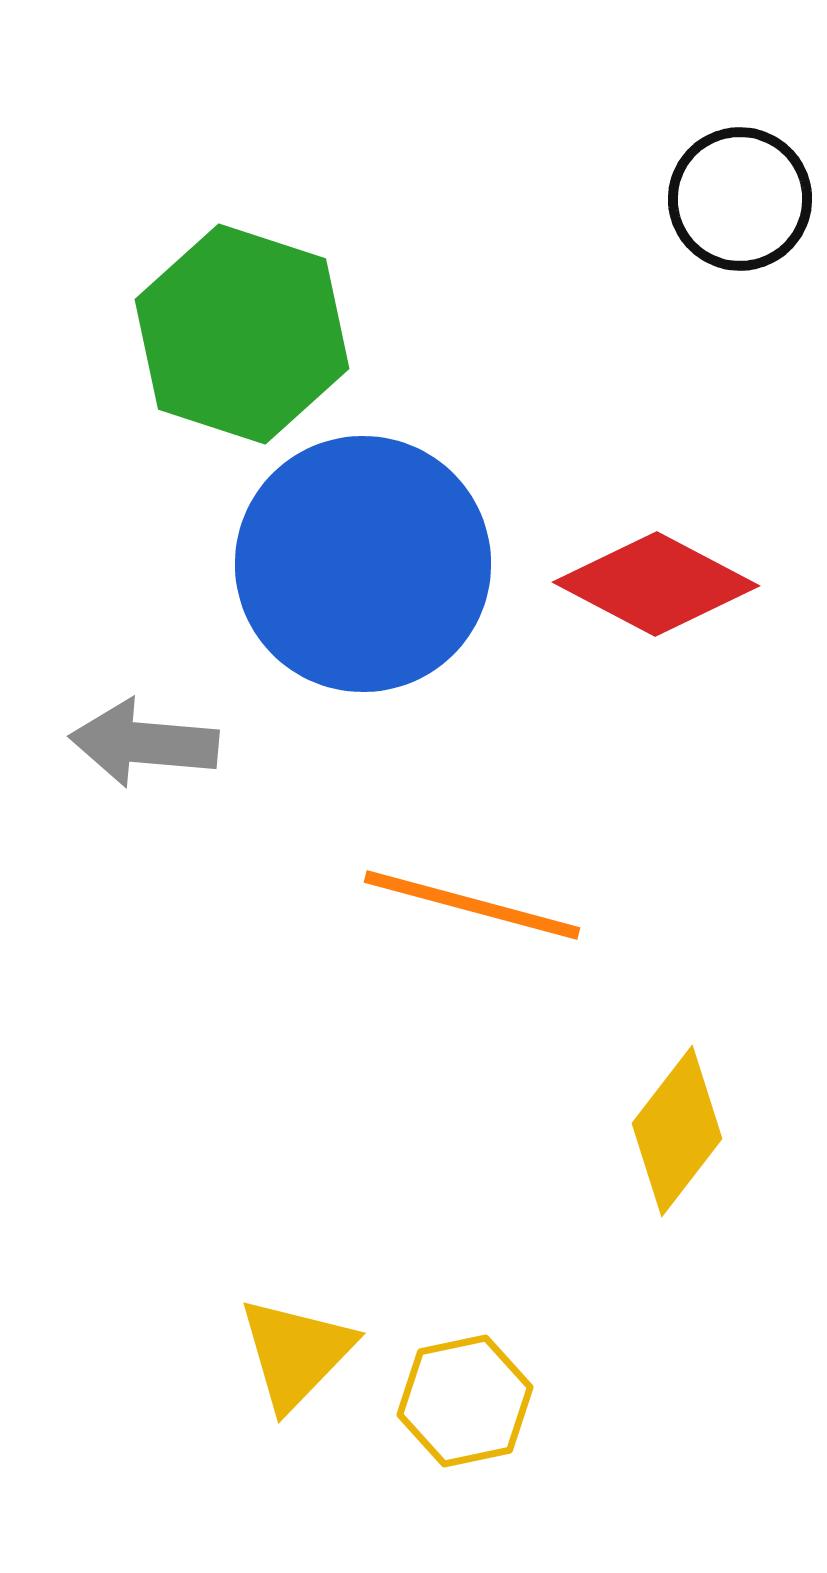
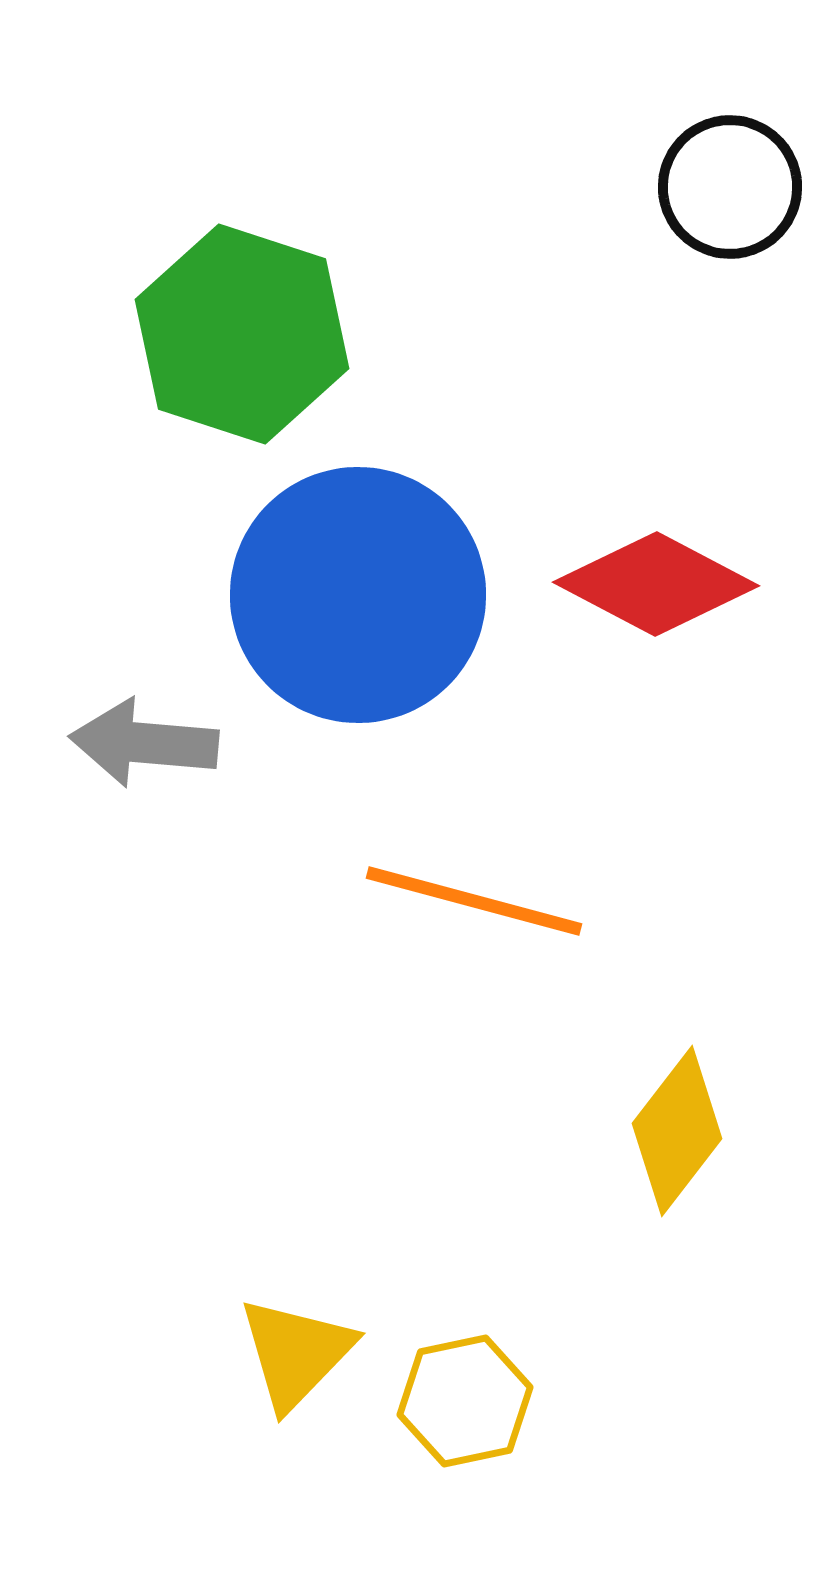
black circle: moved 10 px left, 12 px up
blue circle: moved 5 px left, 31 px down
orange line: moved 2 px right, 4 px up
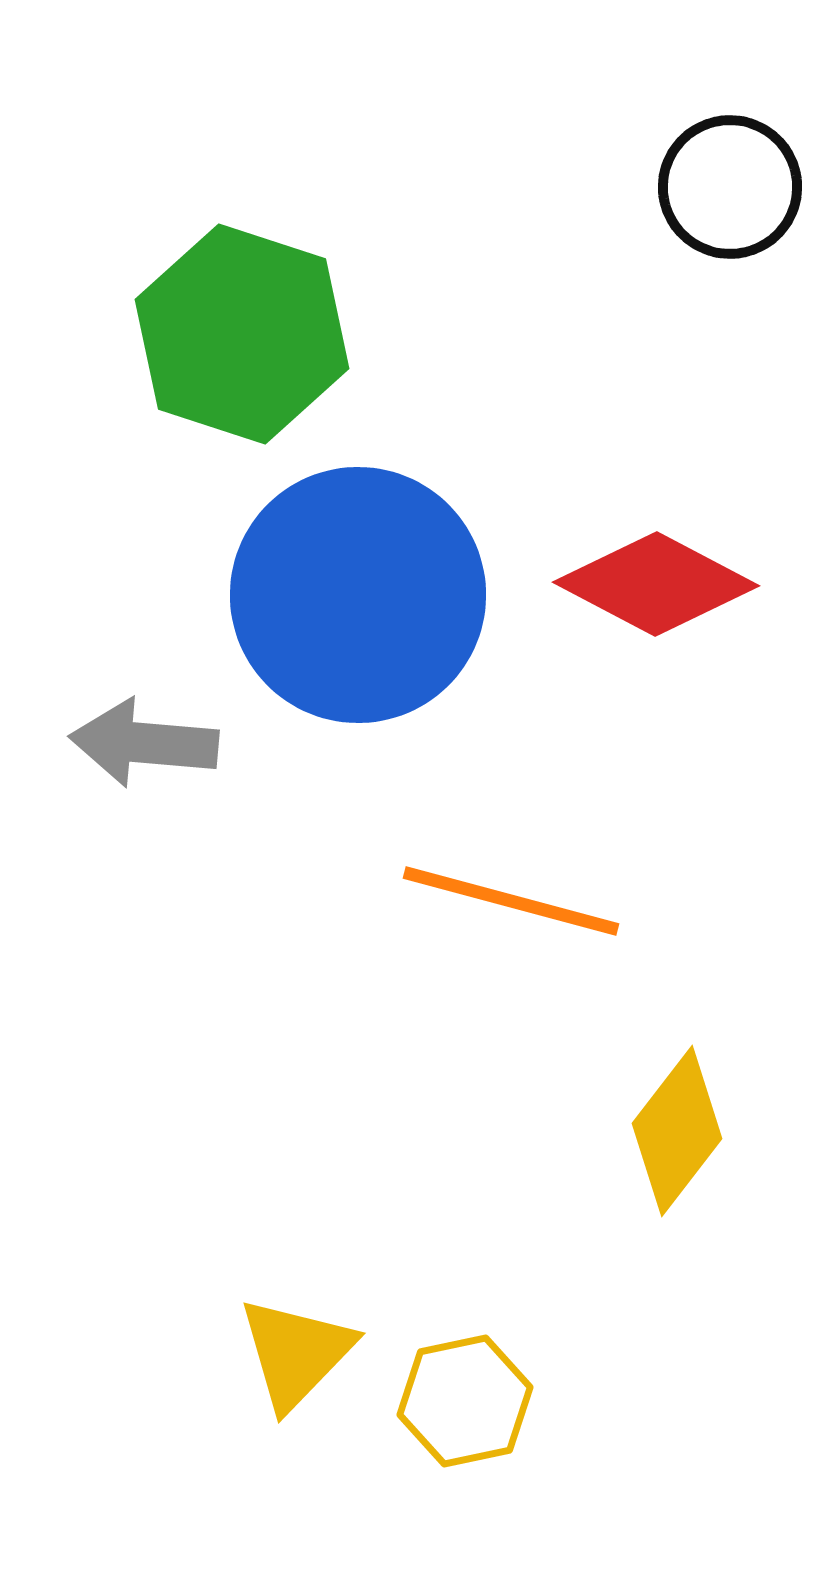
orange line: moved 37 px right
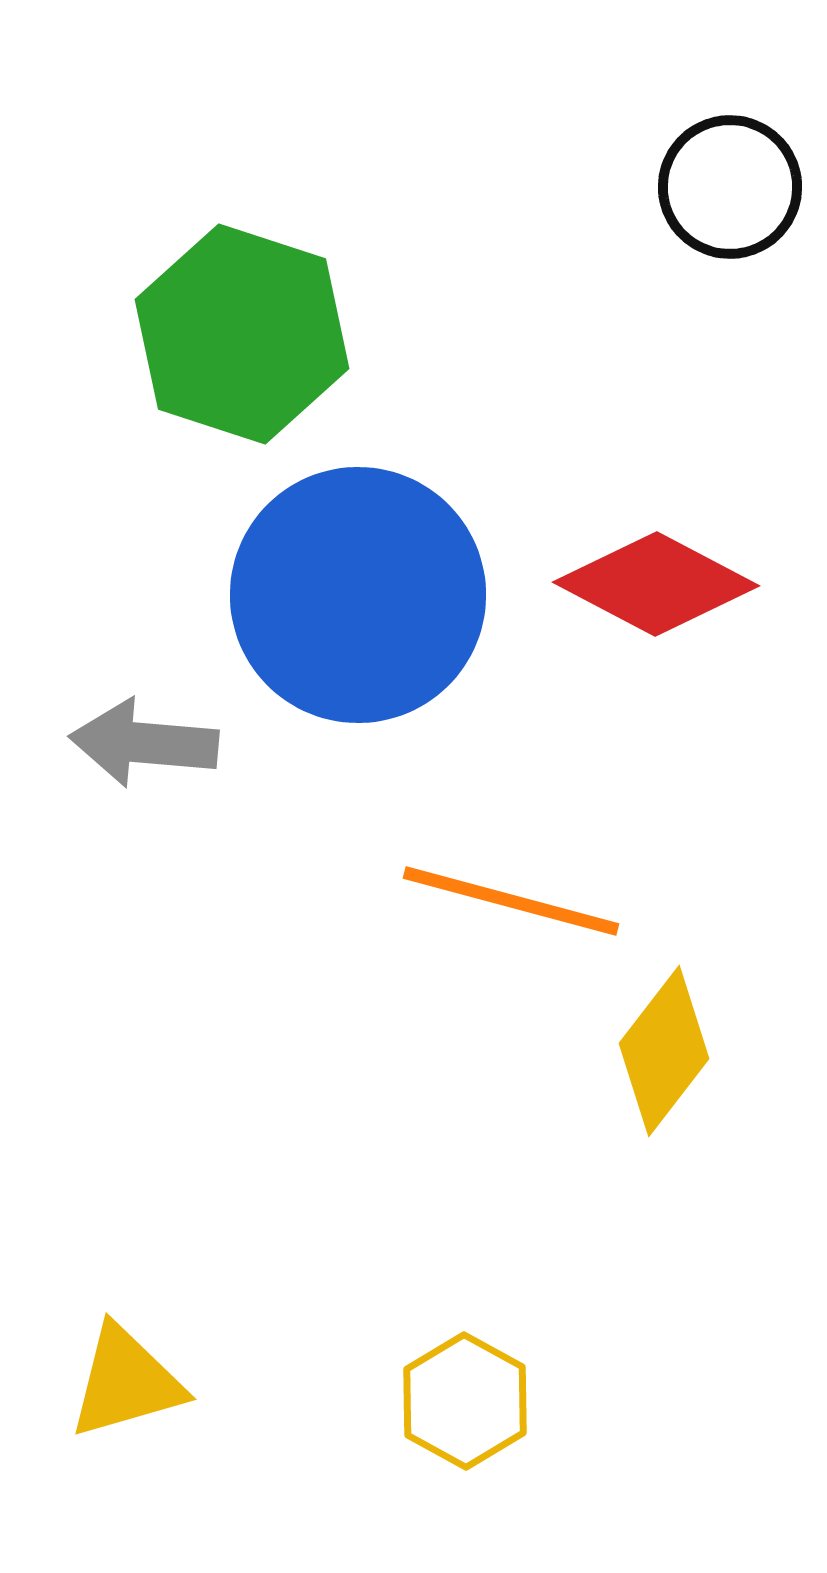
yellow diamond: moved 13 px left, 80 px up
yellow triangle: moved 170 px left, 29 px down; rotated 30 degrees clockwise
yellow hexagon: rotated 19 degrees counterclockwise
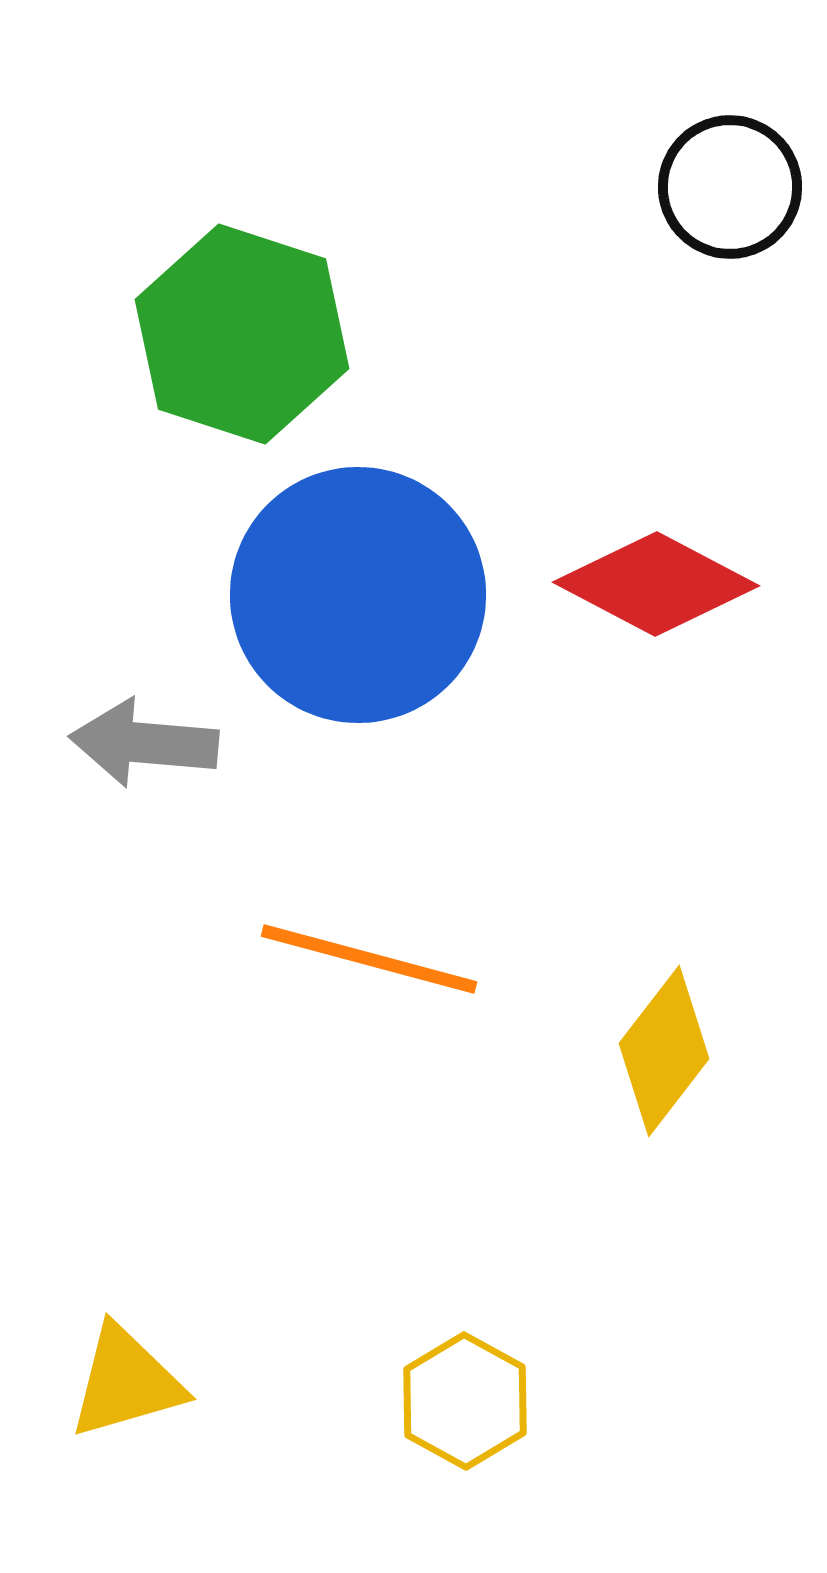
orange line: moved 142 px left, 58 px down
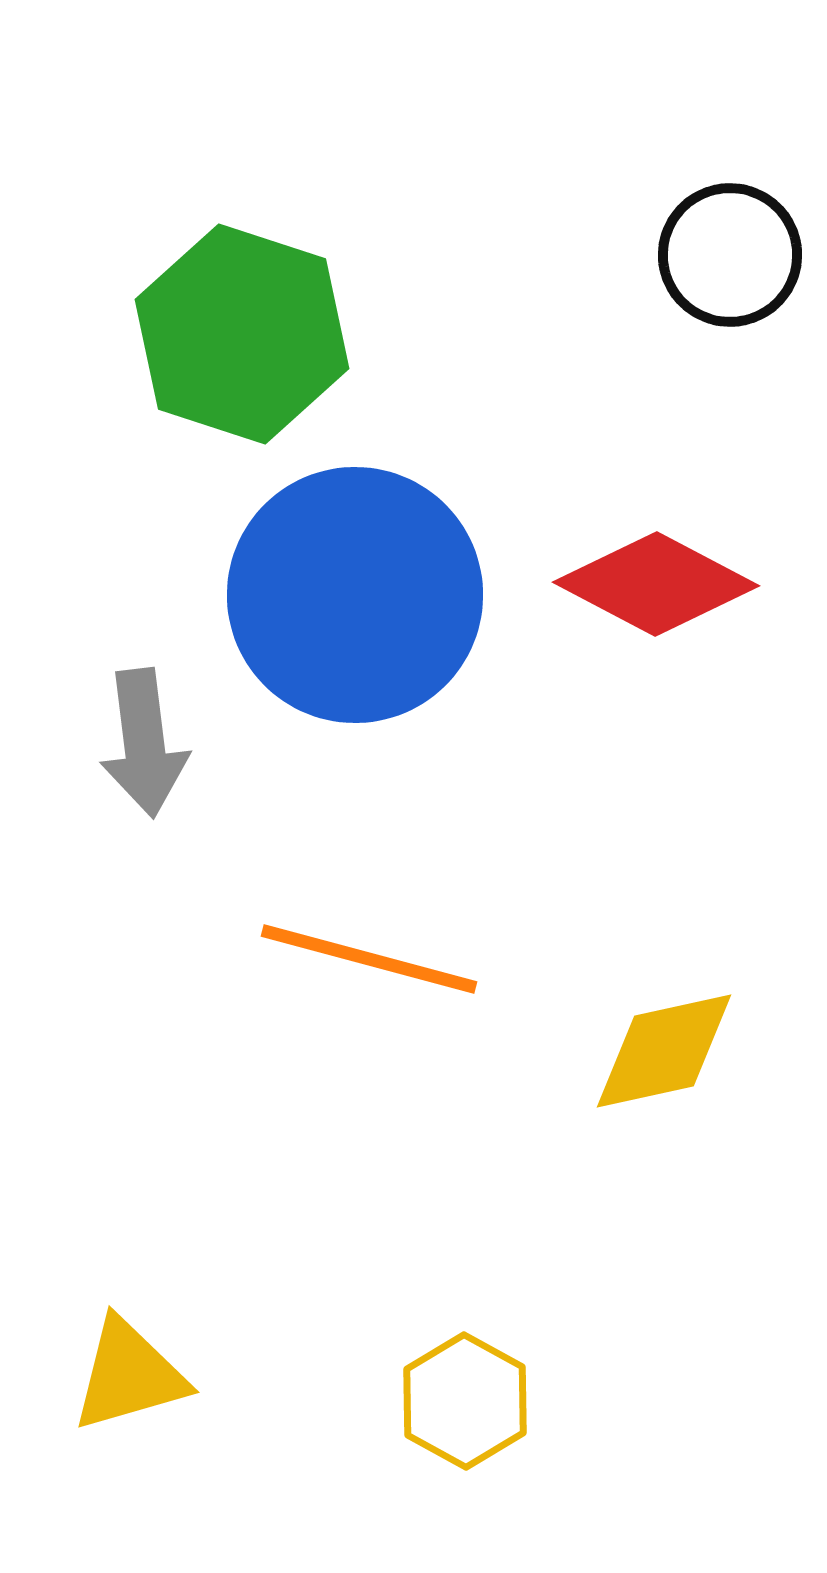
black circle: moved 68 px down
blue circle: moved 3 px left
gray arrow: rotated 102 degrees counterclockwise
yellow diamond: rotated 40 degrees clockwise
yellow triangle: moved 3 px right, 7 px up
